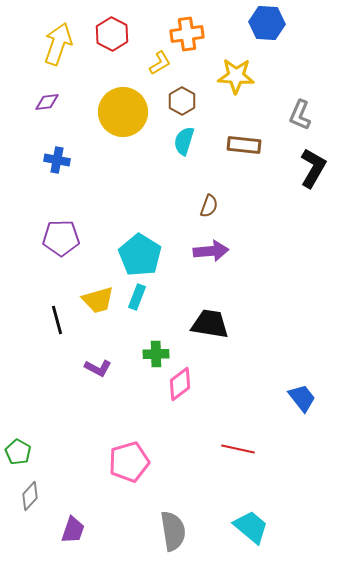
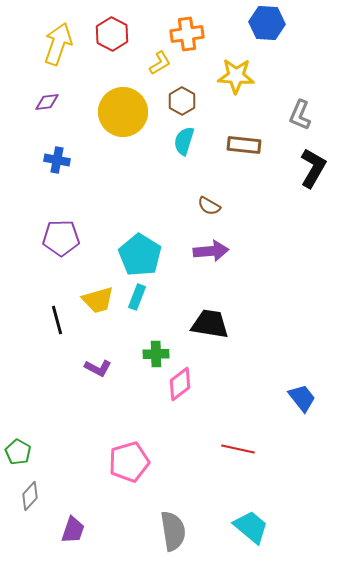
brown semicircle: rotated 100 degrees clockwise
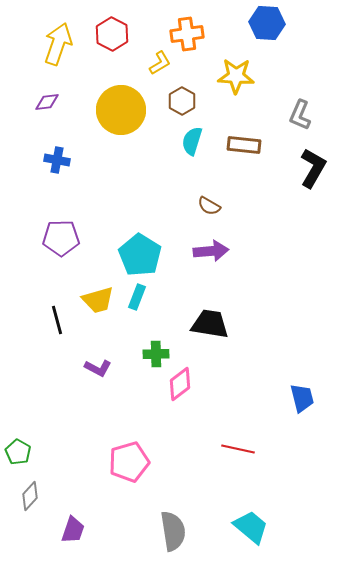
yellow circle: moved 2 px left, 2 px up
cyan semicircle: moved 8 px right
blue trapezoid: rotated 24 degrees clockwise
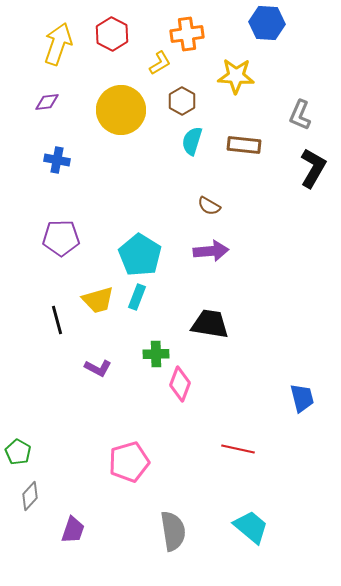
pink diamond: rotated 32 degrees counterclockwise
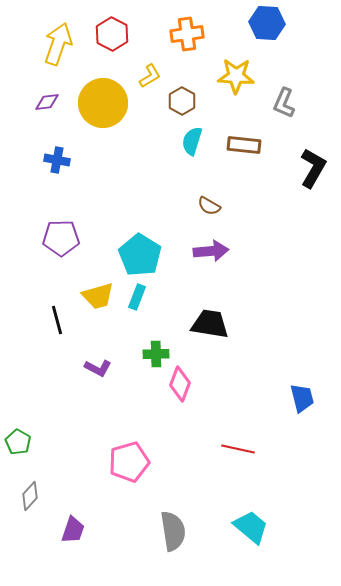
yellow L-shape: moved 10 px left, 13 px down
yellow circle: moved 18 px left, 7 px up
gray L-shape: moved 16 px left, 12 px up
yellow trapezoid: moved 4 px up
green pentagon: moved 10 px up
